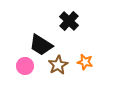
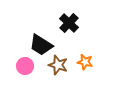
black cross: moved 2 px down
brown star: rotated 24 degrees counterclockwise
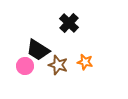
black trapezoid: moved 3 px left, 5 px down
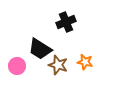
black cross: moved 3 px left, 1 px up; rotated 24 degrees clockwise
black trapezoid: moved 2 px right, 1 px up
pink circle: moved 8 px left
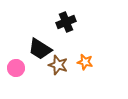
pink circle: moved 1 px left, 2 px down
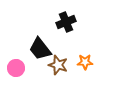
black trapezoid: rotated 20 degrees clockwise
orange star: rotated 14 degrees counterclockwise
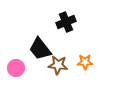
brown star: rotated 12 degrees counterclockwise
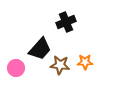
black trapezoid: rotated 100 degrees counterclockwise
brown star: moved 2 px right
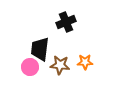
black trapezoid: rotated 145 degrees clockwise
pink circle: moved 14 px right, 1 px up
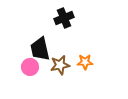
black cross: moved 2 px left, 4 px up
black trapezoid: rotated 20 degrees counterclockwise
brown star: rotated 18 degrees counterclockwise
